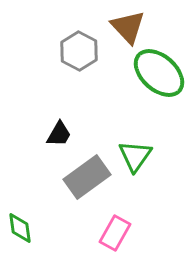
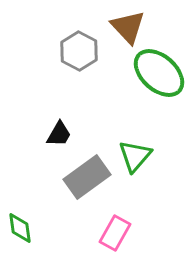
green triangle: rotated 6 degrees clockwise
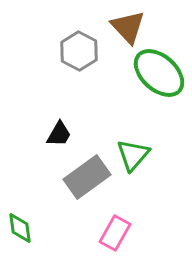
green triangle: moved 2 px left, 1 px up
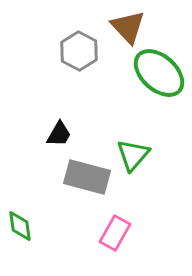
gray rectangle: rotated 51 degrees clockwise
green diamond: moved 2 px up
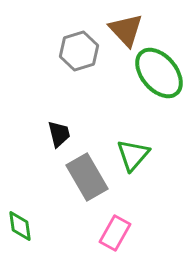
brown triangle: moved 2 px left, 3 px down
gray hexagon: rotated 15 degrees clockwise
green ellipse: rotated 8 degrees clockwise
black trapezoid: rotated 44 degrees counterclockwise
gray rectangle: rotated 45 degrees clockwise
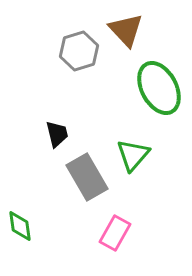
green ellipse: moved 15 px down; rotated 12 degrees clockwise
black trapezoid: moved 2 px left
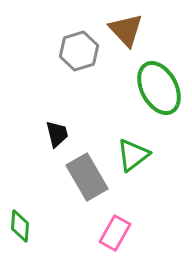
green triangle: rotated 12 degrees clockwise
green diamond: rotated 12 degrees clockwise
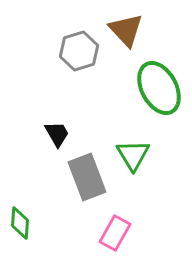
black trapezoid: rotated 16 degrees counterclockwise
green triangle: rotated 24 degrees counterclockwise
gray rectangle: rotated 9 degrees clockwise
green diamond: moved 3 px up
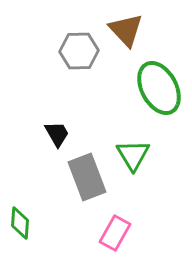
gray hexagon: rotated 15 degrees clockwise
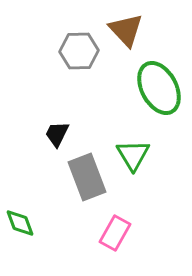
black trapezoid: rotated 124 degrees counterclockwise
green diamond: rotated 24 degrees counterclockwise
